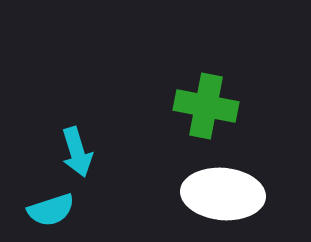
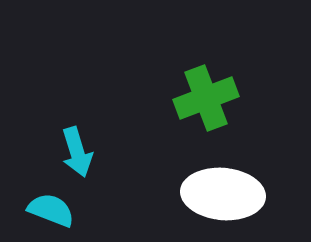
green cross: moved 8 px up; rotated 32 degrees counterclockwise
cyan semicircle: rotated 141 degrees counterclockwise
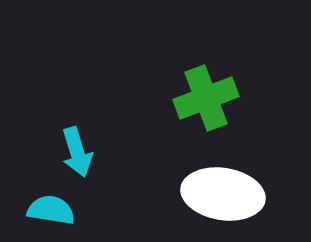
white ellipse: rotated 4 degrees clockwise
cyan semicircle: rotated 12 degrees counterclockwise
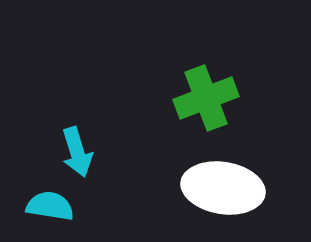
white ellipse: moved 6 px up
cyan semicircle: moved 1 px left, 4 px up
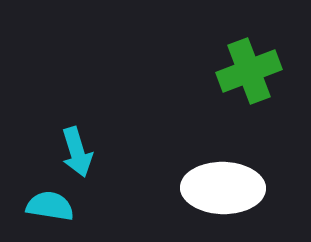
green cross: moved 43 px right, 27 px up
white ellipse: rotated 8 degrees counterclockwise
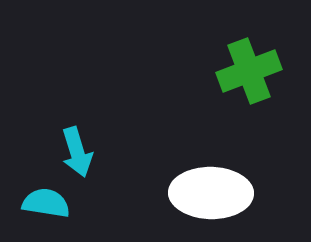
white ellipse: moved 12 px left, 5 px down
cyan semicircle: moved 4 px left, 3 px up
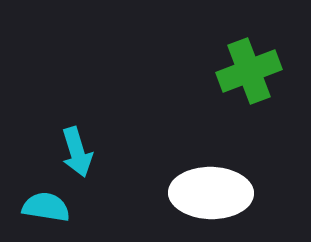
cyan semicircle: moved 4 px down
